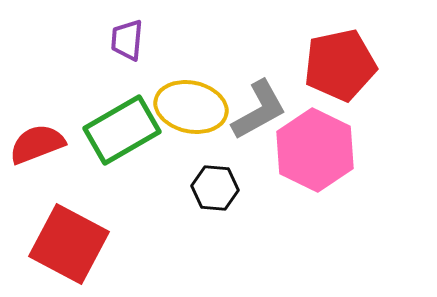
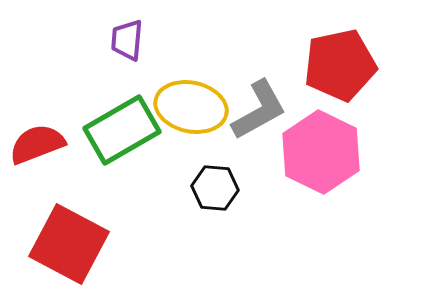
pink hexagon: moved 6 px right, 2 px down
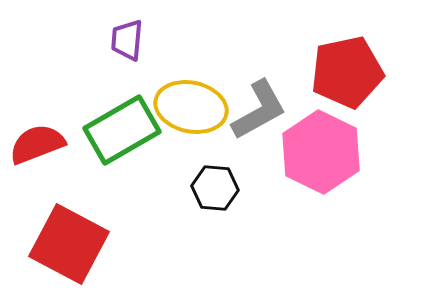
red pentagon: moved 7 px right, 7 px down
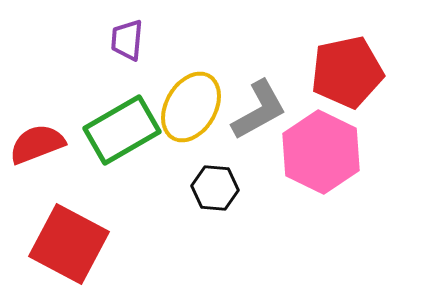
yellow ellipse: rotated 72 degrees counterclockwise
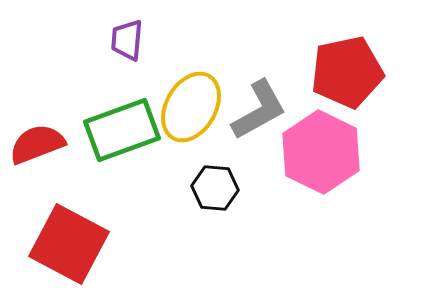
green rectangle: rotated 10 degrees clockwise
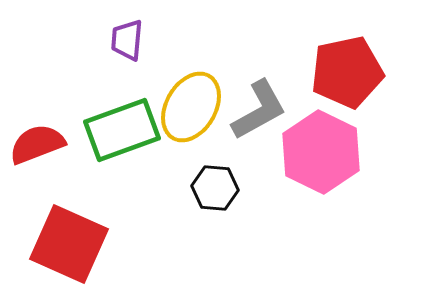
red square: rotated 4 degrees counterclockwise
